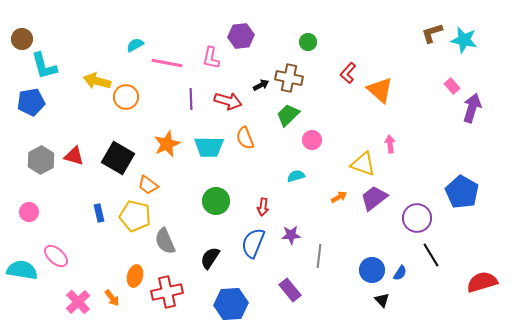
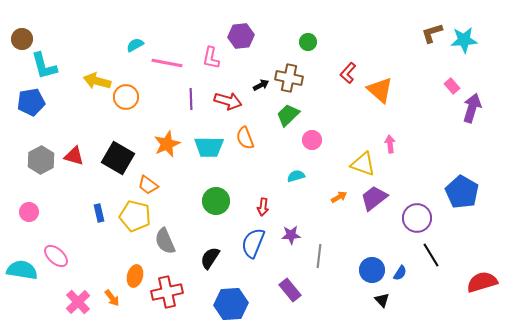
cyan star at (464, 40): rotated 16 degrees counterclockwise
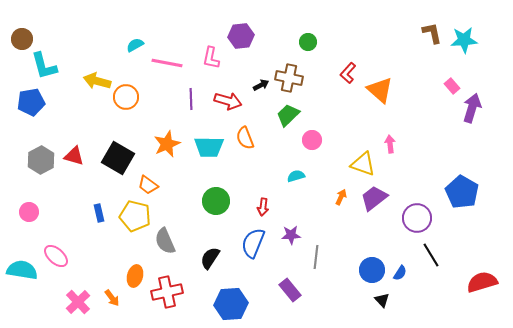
brown L-shape at (432, 33): rotated 95 degrees clockwise
orange arrow at (339, 197): moved 2 px right; rotated 35 degrees counterclockwise
gray line at (319, 256): moved 3 px left, 1 px down
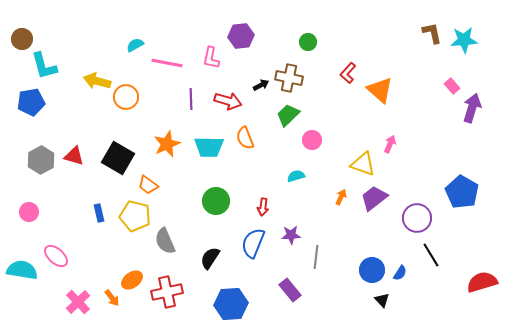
pink arrow at (390, 144): rotated 30 degrees clockwise
orange ellipse at (135, 276): moved 3 px left, 4 px down; rotated 40 degrees clockwise
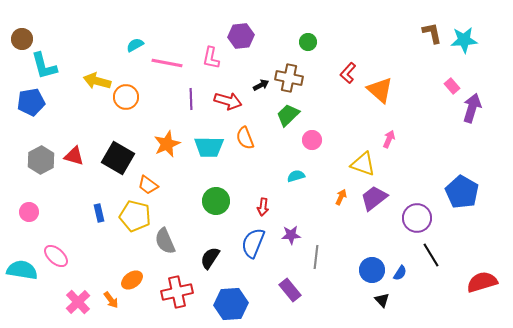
pink arrow at (390, 144): moved 1 px left, 5 px up
red cross at (167, 292): moved 10 px right
orange arrow at (112, 298): moved 1 px left, 2 px down
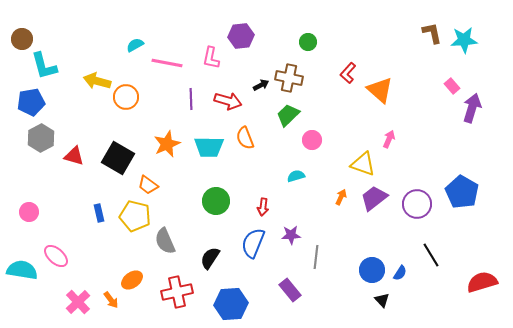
gray hexagon at (41, 160): moved 22 px up
purple circle at (417, 218): moved 14 px up
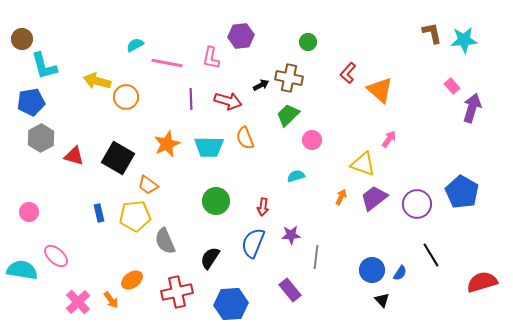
pink arrow at (389, 139): rotated 12 degrees clockwise
yellow pentagon at (135, 216): rotated 20 degrees counterclockwise
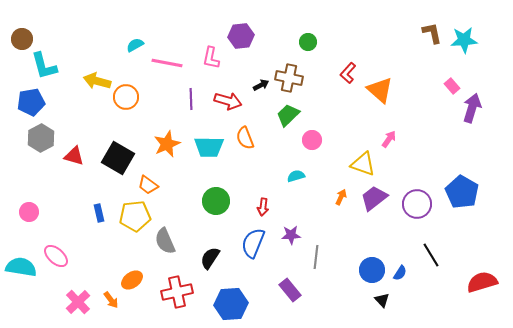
cyan semicircle at (22, 270): moved 1 px left, 3 px up
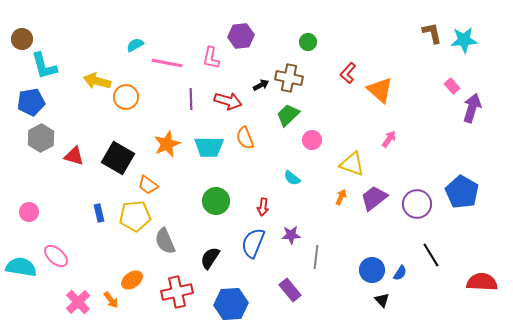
yellow triangle at (363, 164): moved 11 px left
cyan semicircle at (296, 176): moved 4 px left, 2 px down; rotated 126 degrees counterclockwise
red semicircle at (482, 282): rotated 20 degrees clockwise
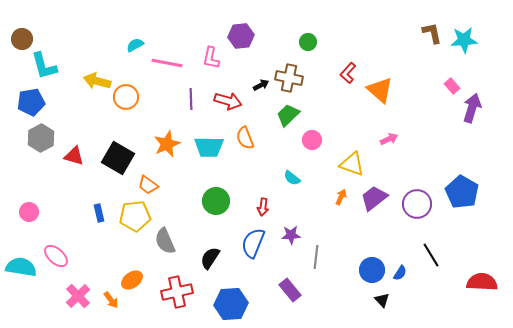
pink arrow at (389, 139): rotated 30 degrees clockwise
pink cross at (78, 302): moved 6 px up
